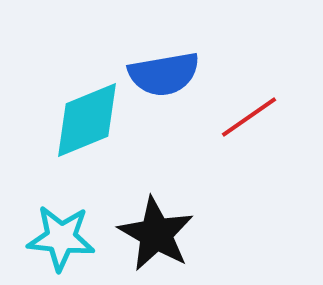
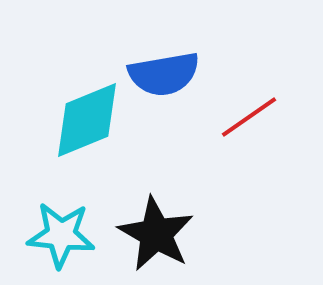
cyan star: moved 3 px up
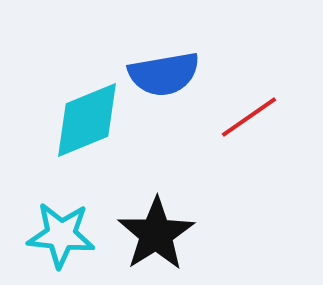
black star: rotated 10 degrees clockwise
